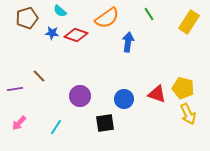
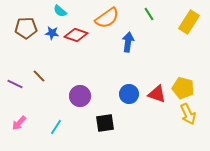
brown pentagon: moved 1 px left, 10 px down; rotated 15 degrees clockwise
purple line: moved 5 px up; rotated 35 degrees clockwise
blue circle: moved 5 px right, 5 px up
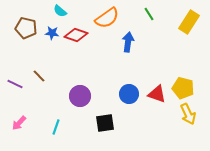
brown pentagon: rotated 15 degrees clockwise
cyan line: rotated 14 degrees counterclockwise
